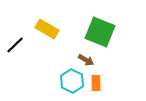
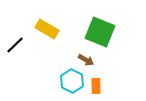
orange rectangle: moved 3 px down
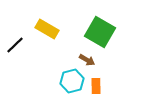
green square: rotated 8 degrees clockwise
brown arrow: moved 1 px right
cyan hexagon: rotated 20 degrees clockwise
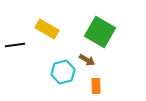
black line: rotated 36 degrees clockwise
cyan hexagon: moved 9 px left, 9 px up
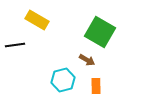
yellow rectangle: moved 10 px left, 9 px up
cyan hexagon: moved 8 px down
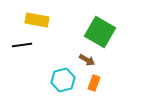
yellow rectangle: rotated 20 degrees counterclockwise
black line: moved 7 px right
orange rectangle: moved 2 px left, 3 px up; rotated 21 degrees clockwise
